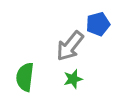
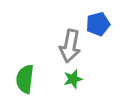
gray arrow: rotated 28 degrees counterclockwise
green semicircle: moved 2 px down
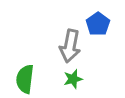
blue pentagon: rotated 20 degrees counterclockwise
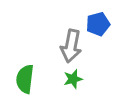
blue pentagon: rotated 20 degrees clockwise
gray arrow: moved 1 px right
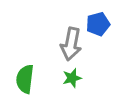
gray arrow: moved 2 px up
green star: moved 1 px left, 1 px up
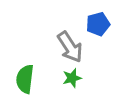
gray arrow: moved 1 px left, 3 px down; rotated 44 degrees counterclockwise
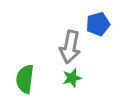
gray arrow: rotated 44 degrees clockwise
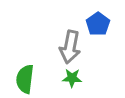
blue pentagon: rotated 20 degrees counterclockwise
green star: rotated 18 degrees clockwise
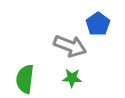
gray arrow: moved 1 px up; rotated 80 degrees counterclockwise
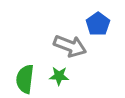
green star: moved 13 px left, 2 px up
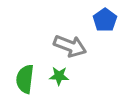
blue pentagon: moved 7 px right, 4 px up
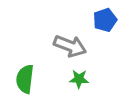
blue pentagon: rotated 15 degrees clockwise
green star: moved 20 px right, 3 px down
